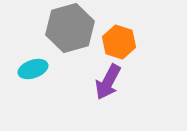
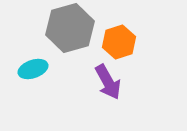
orange hexagon: rotated 24 degrees clockwise
purple arrow: rotated 57 degrees counterclockwise
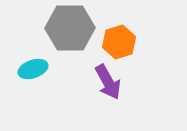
gray hexagon: rotated 15 degrees clockwise
